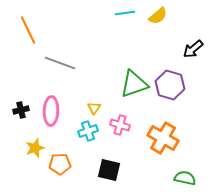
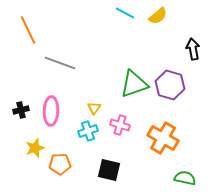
cyan line: rotated 36 degrees clockwise
black arrow: rotated 120 degrees clockwise
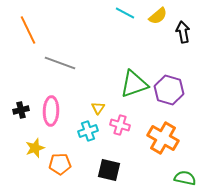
black arrow: moved 10 px left, 17 px up
purple hexagon: moved 1 px left, 5 px down
yellow triangle: moved 4 px right
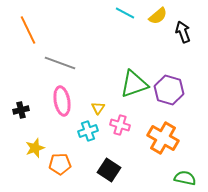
black arrow: rotated 10 degrees counterclockwise
pink ellipse: moved 11 px right, 10 px up; rotated 12 degrees counterclockwise
black square: rotated 20 degrees clockwise
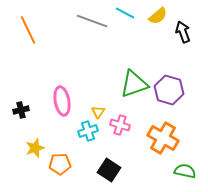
gray line: moved 32 px right, 42 px up
yellow triangle: moved 4 px down
green semicircle: moved 7 px up
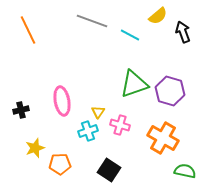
cyan line: moved 5 px right, 22 px down
purple hexagon: moved 1 px right, 1 px down
